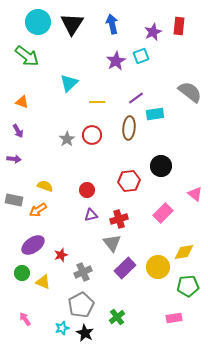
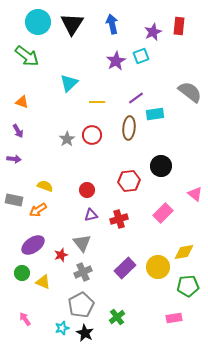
gray triangle at (112, 243): moved 30 px left
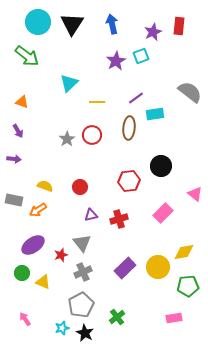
red circle at (87, 190): moved 7 px left, 3 px up
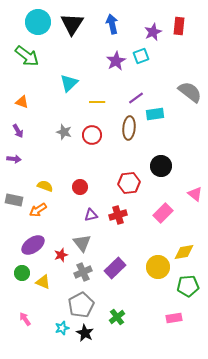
gray star at (67, 139): moved 3 px left, 7 px up; rotated 21 degrees counterclockwise
red hexagon at (129, 181): moved 2 px down
red cross at (119, 219): moved 1 px left, 4 px up
purple rectangle at (125, 268): moved 10 px left
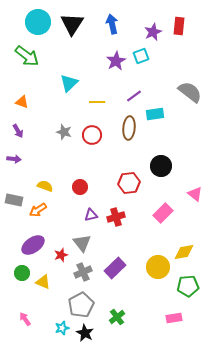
purple line at (136, 98): moved 2 px left, 2 px up
red cross at (118, 215): moved 2 px left, 2 px down
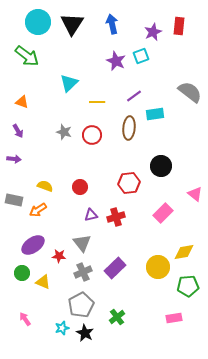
purple star at (116, 61): rotated 18 degrees counterclockwise
red star at (61, 255): moved 2 px left, 1 px down; rotated 24 degrees clockwise
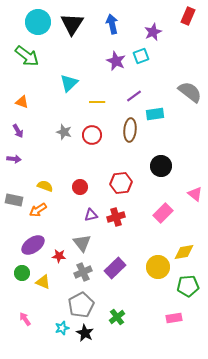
red rectangle at (179, 26): moved 9 px right, 10 px up; rotated 18 degrees clockwise
brown ellipse at (129, 128): moved 1 px right, 2 px down
red hexagon at (129, 183): moved 8 px left
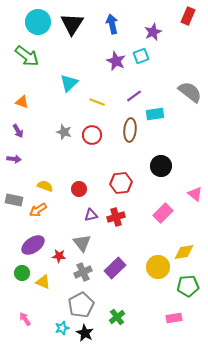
yellow line at (97, 102): rotated 21 degrees clockwise
red circle at (80, 187): moved 1 px left, 2 px down
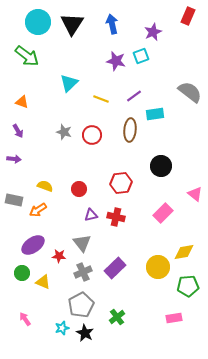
purple star at (116, 61): rotated 12 degrees counterclockwise
yellow line at (97, 102): moved 4 px right, 3 px up
red cross at (116, 217): rotated 30 degrees clockwise
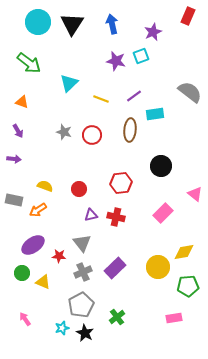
green arrow at (27, 56): moved 2 px right, 7 px down
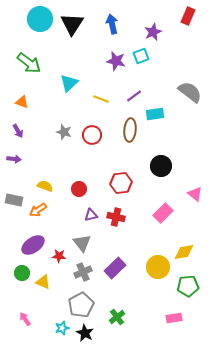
cyan circle at (38, 22): moved 2 px right, 3 px up
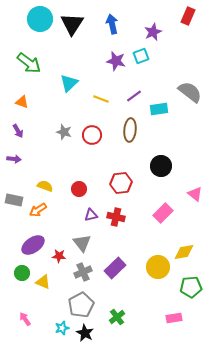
cyan rectangle at (155, 114): moved 4 px right, 5 px up
green pentagon at (188, 286): moved 3 px right, 1 px down
